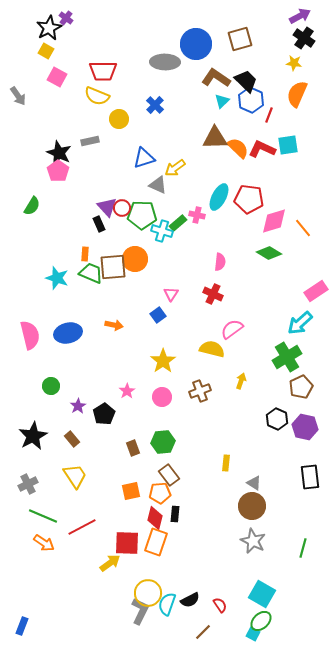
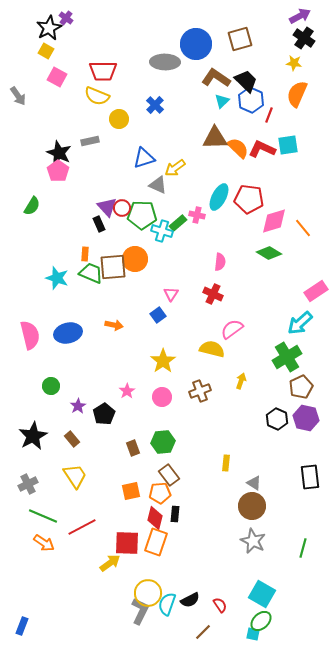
purple hexagon at (305, 427): moved 1 px right, 9 px up
cyan square at (253, 634): rotated 16 degrees counterclockwise
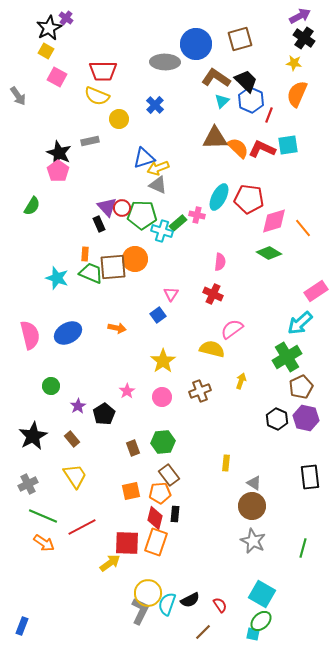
yellow arrow at (175, 168): moved 17 px left; rotated 15 degrees clockwise
orange arrow at (114, 325): moved 3 px right, 3 px down
blue ellipse at (68, 333): rotated 16 degrees counterclockwise
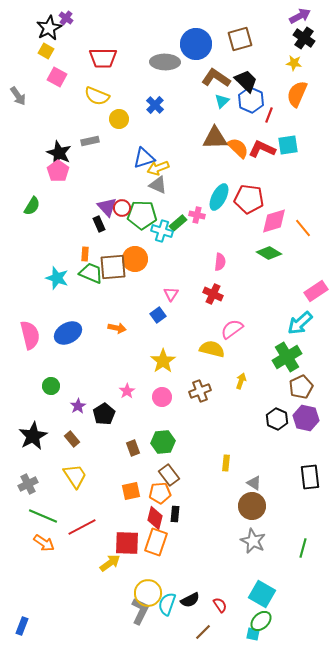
red trapezoid at (103, 71): moved 13 px up
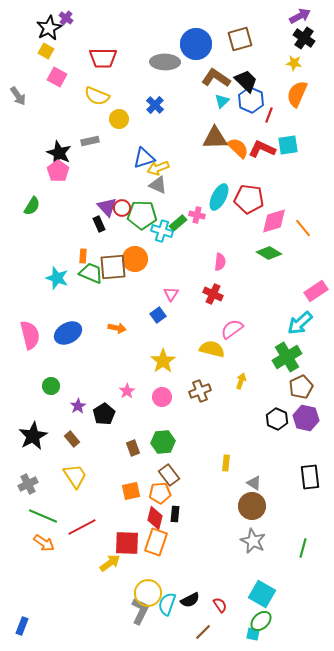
orange rectangle at (85, 254): moved 2 px left, 2 px down
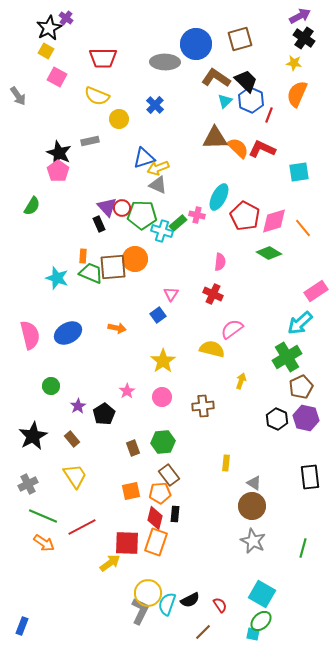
cyan triangle at (222, 101): moved 3 px right
cyan square at (288, 145): moved 11 px right, 27 px down
red pentagon at (249, 199): moved 4 px left, 17 px down; rotated 20 degrees clockwise
brown cross at (200, 391): moved 3 px right, 15 px down; rotated 15 degrees clockwise
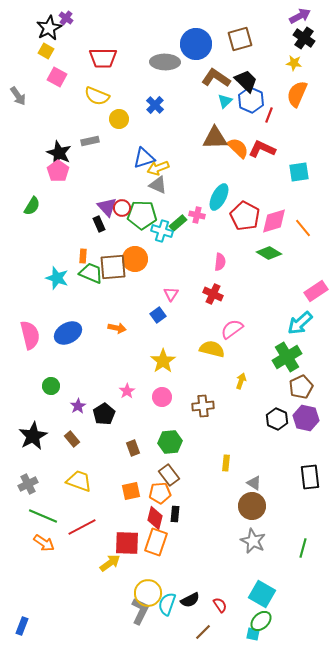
green hexagon at (163, 442): moved 7 px right
yellow trapezoid at (75, 476): moved 4 px right, 5 px down; rotated 36 degrees counterclockwise
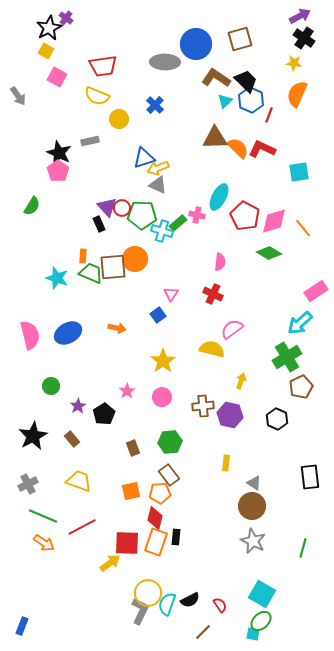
red trapezoid at (103, 58): moved 8 px down; rotated 8 degrees counterclockwise
purple hexagon at (306, 418): moved 76 px left, 3 px up
black rectangle at (175, 514): moved 1 px right, 23 px down
